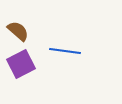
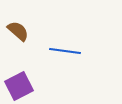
purple square: moved 2 px left, 22 px down
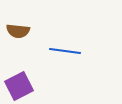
brown semicircle: rotated 145 degrees clockwise
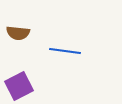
brown semicircle: moved 2 px down
